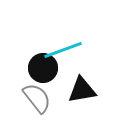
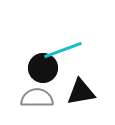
black triangle: moved 1 px left, 2 px down
gray semicircle: rotated 52 degrees counterclockwise
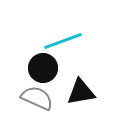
cyan line: moved 9 px up
gray semicircle: rotated 24 degrees clockwise
